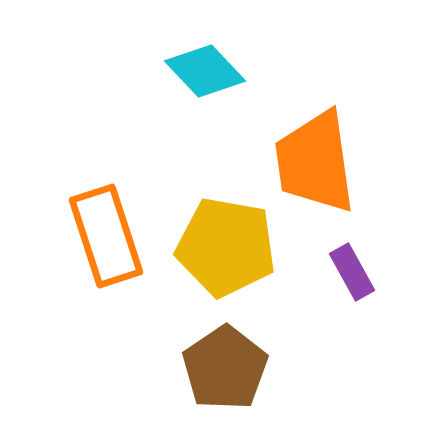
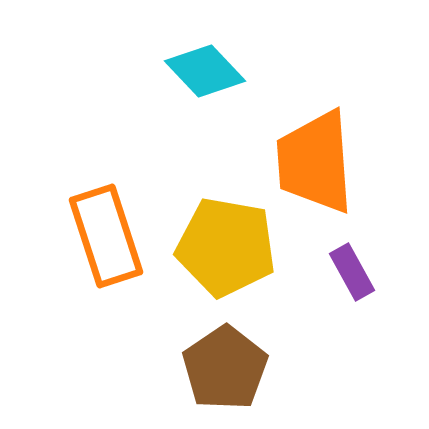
orange trapezoid: rotated 4 degrees clockwise
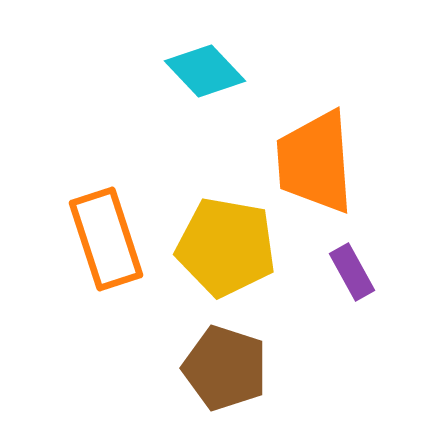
orange rectangle: moved 3 px down
brown pentagon: rotated 20 degrees counterclockwise
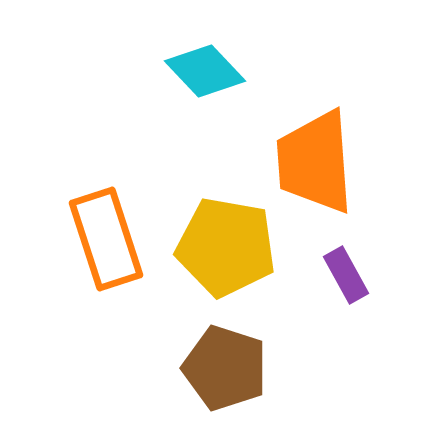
purple rectangle: moved 6 px left, 3 px down
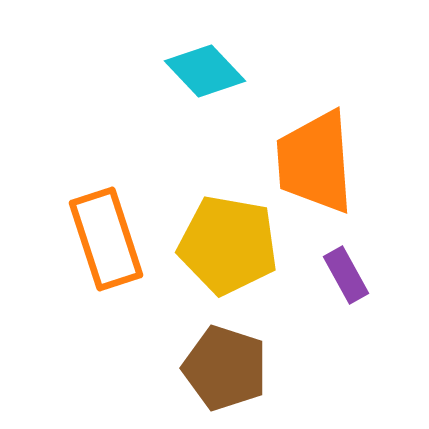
yellow pentagon: moved 2 px right, 2 px up
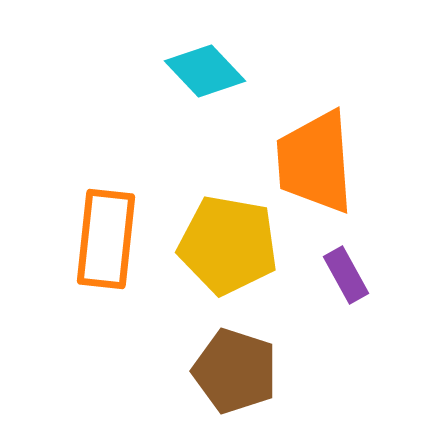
orange rectangle: rotated 24 degrees clockwise
brown pentagon: moved 10 px right, 3 px down
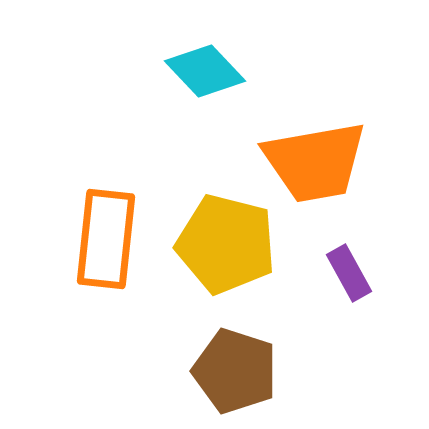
orange trapezoid: rotated 96 degrees counterclockwise
yellow pentagon: moved 2 px left, 1 px up; rotated 4 degrees clockwise
purple rectangle: moved 3 px right, 2 px up
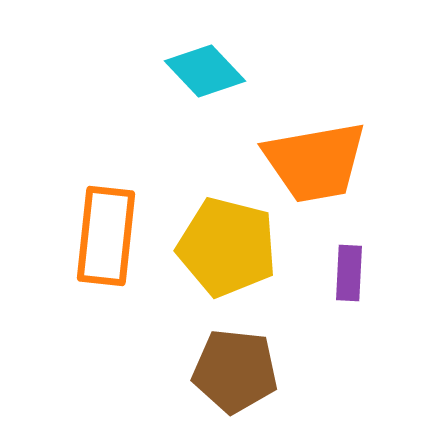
orange rectangle: moved 3 px up
yellow pentagon: moved 1 px right, 3 px down
purple rectangle: rotated 32 degrees clockwise
brown pentagon: rotated 12 degrees counterclockwise
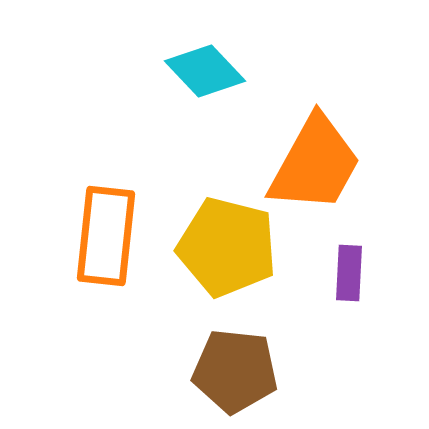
orange trapezoid: moved 2 px down; rotated 51 degrees counterclockwise
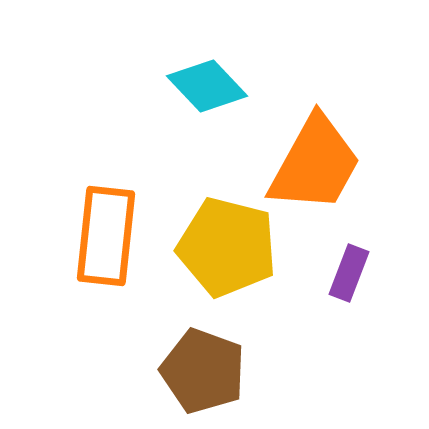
cyan diamond: moved 2 px right, 15 px down
purple rectangle: rotated 18 degrees clockwise
brown pentagon: moved 32 px left; rotated 14 degrees clockwise
